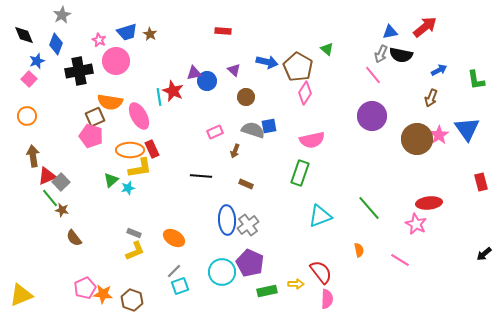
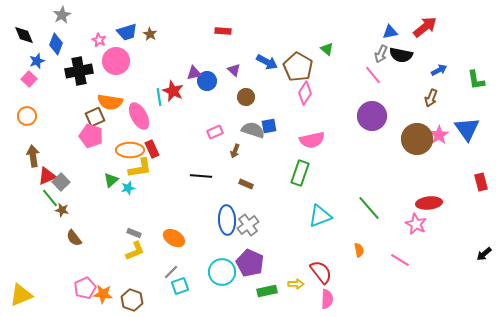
blue arrow at (267, 62): rotated 15 degrees clockwise
gray line at (174, 271): moved 3 px left, 1 px down
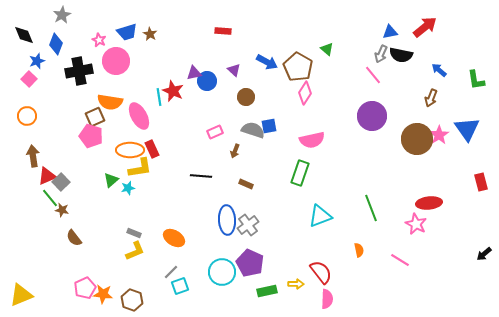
blue arrow at (439, 70): rotated 112 degrees counterclockwise
green line at (369, 208): moved 2 px right; rotated 20 degrees clockwise
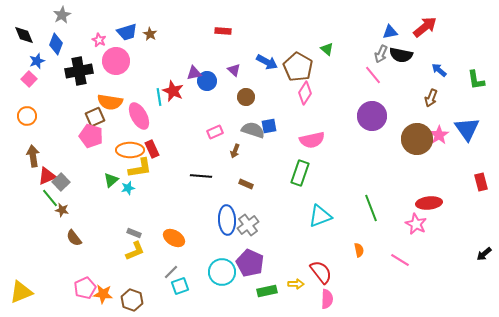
yellow triangle at (21, 295): moved 3 px up
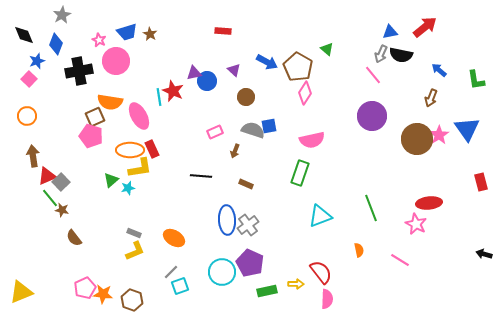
black arrow at (484, 254): rotated 56 degrees clockwise
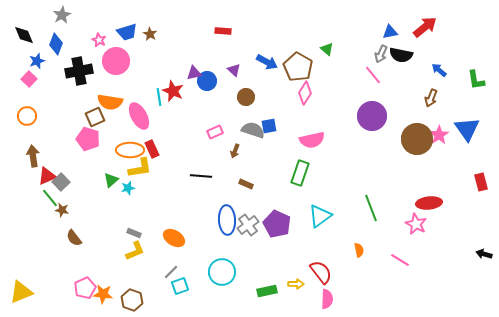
pink pentagon at (91, 136): moved 3 px left, 3 px down
cyan triangle at (320, 216): rotated 15 degrees counterclockwise
purple pentagon at (250, 263): moved 27 px right, 39 px up
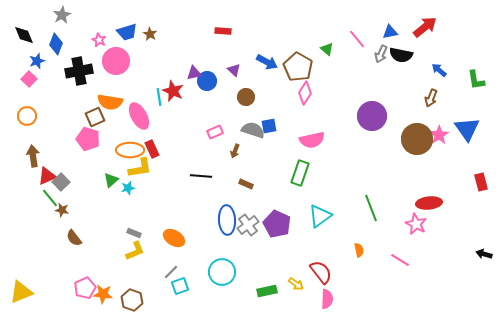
pink line at (373, 75): moved 16 px left, 36 px up
yellow arrow at (296, 284): rotated 35 degrees clockwise
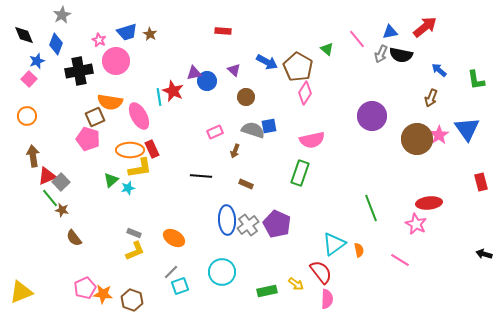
cyan triangle at (320, 216): moved 14 px right, 28 px down
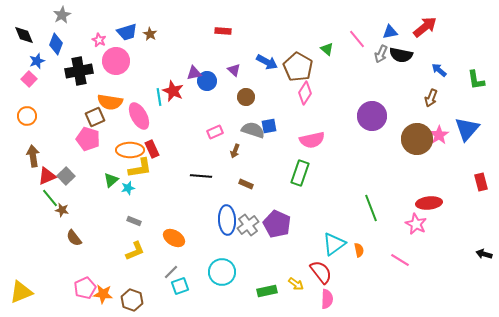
blue triangle at (467, 129): rotated 16 degrees clockwise
gray square at (61, 182): moved 5 px right, 6 px up
gray rectangle at (134, 233): moved 12 px up
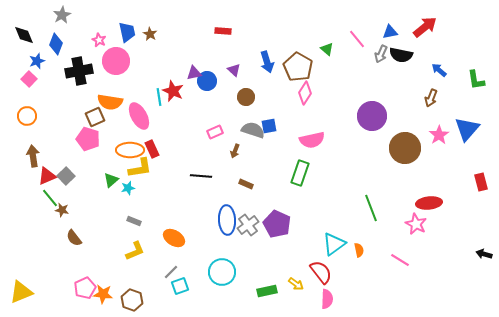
blue trapezoid at (127, 32): rotated 85 degrees counterclockwise
blue arrow at (267, 62): rotated 45 degrees clockwise
brown circle at (417, 139): moved 12 px left, 9 px down
